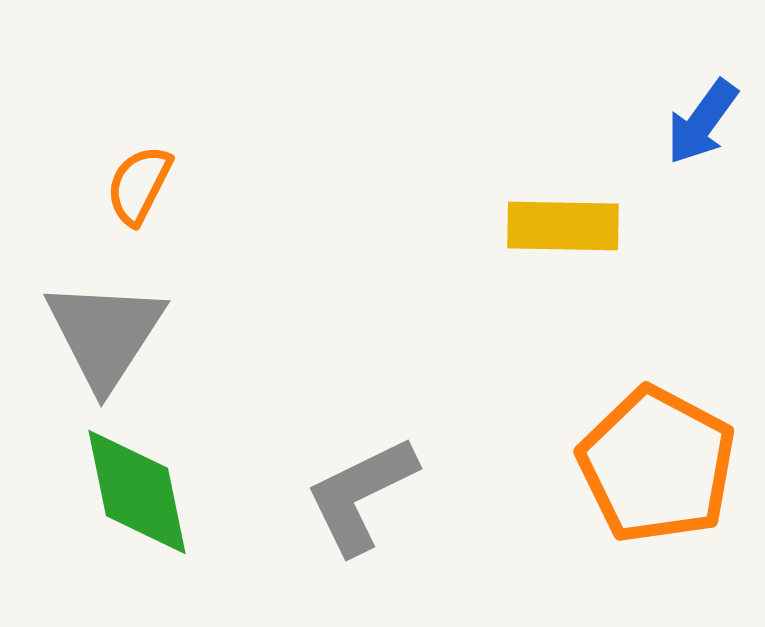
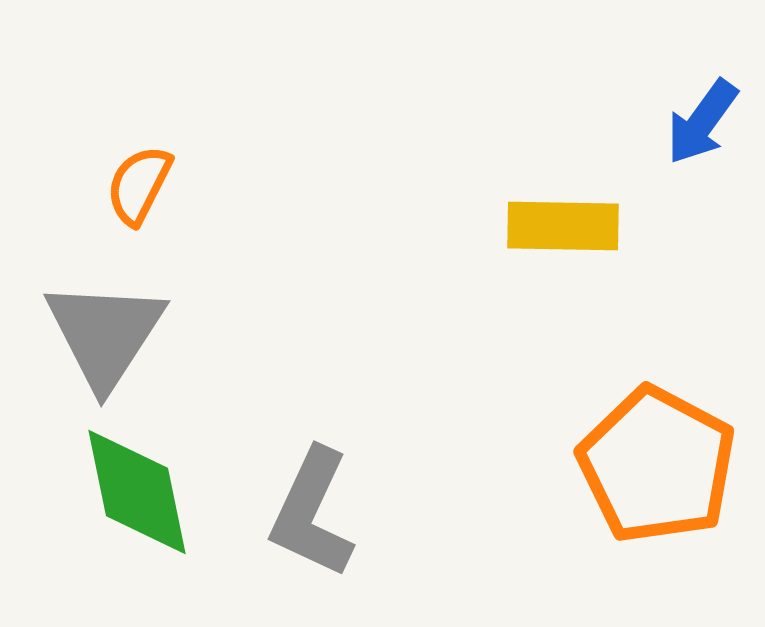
gray L-shape: moved 49 px left, 18 px down; rotated 39 degrees counterclockwise
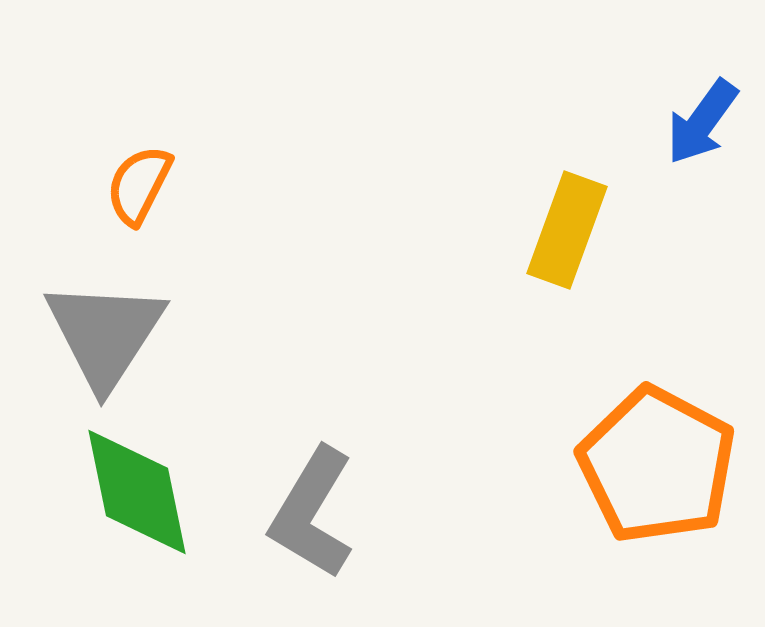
yellow rectangle: moved 4 px right, 4 px down; rotated 71 degrees counterclockwise
gray L-shape: rotated 6 degrees clockwise
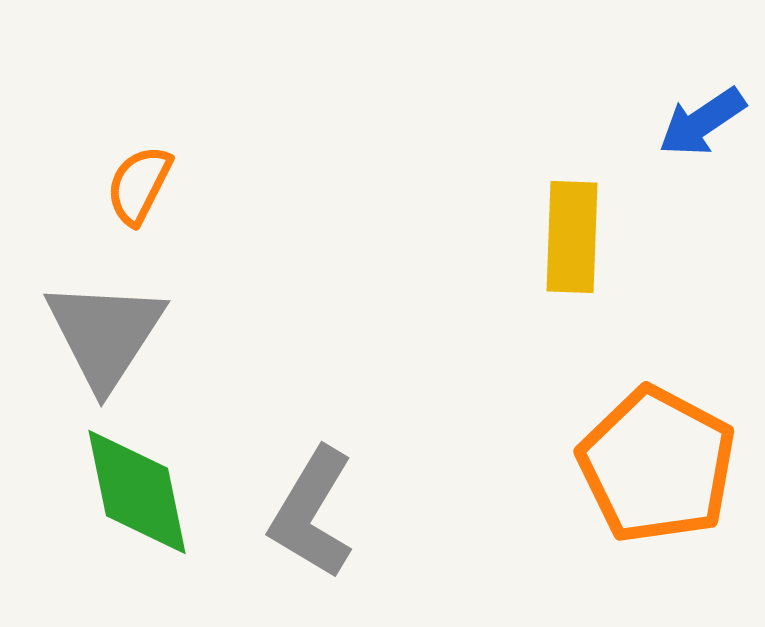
blue arrow: rotated 20 degrees clockwise
yellow rectangle: moved 5 px right, 7 px down; rotated 18 degrees counterclockwise
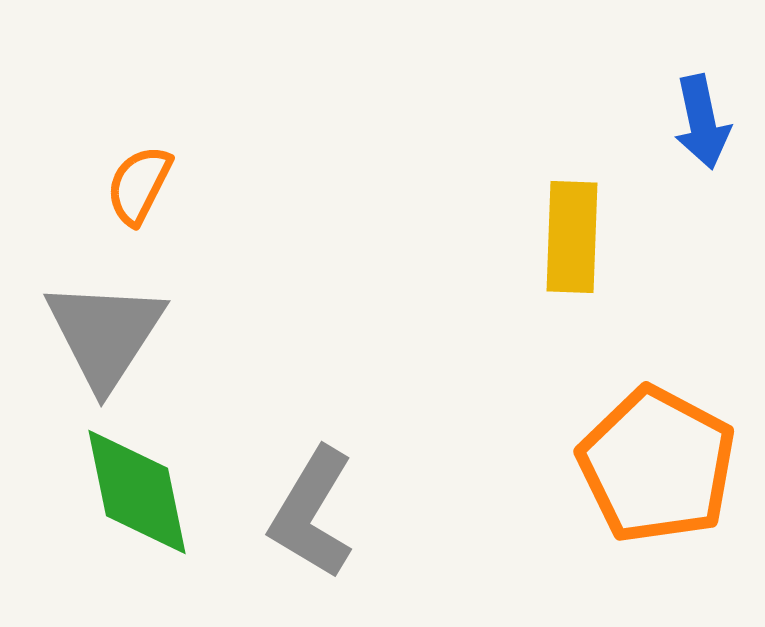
blue arrow: rotated 68 degrees counterclockwise
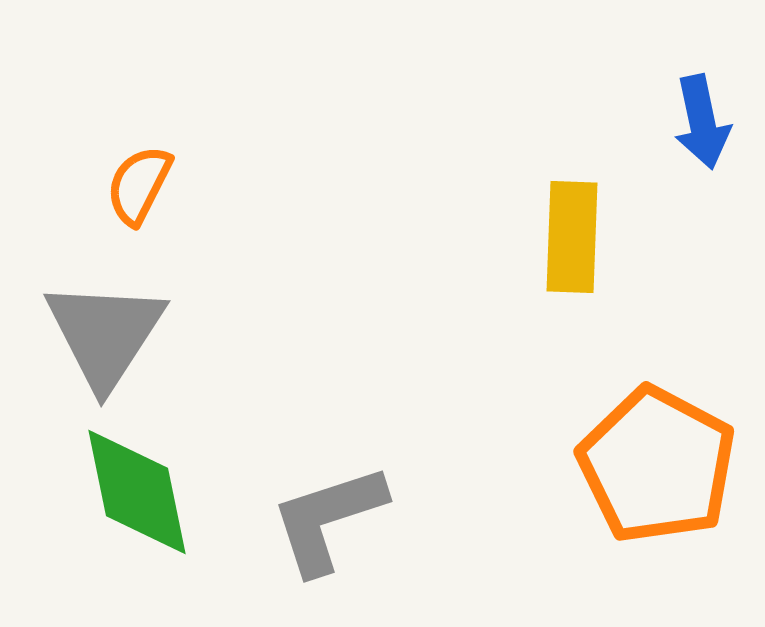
gray L-shape: moved 16 px right, 6 px down; rotated 41 degrees clockwise
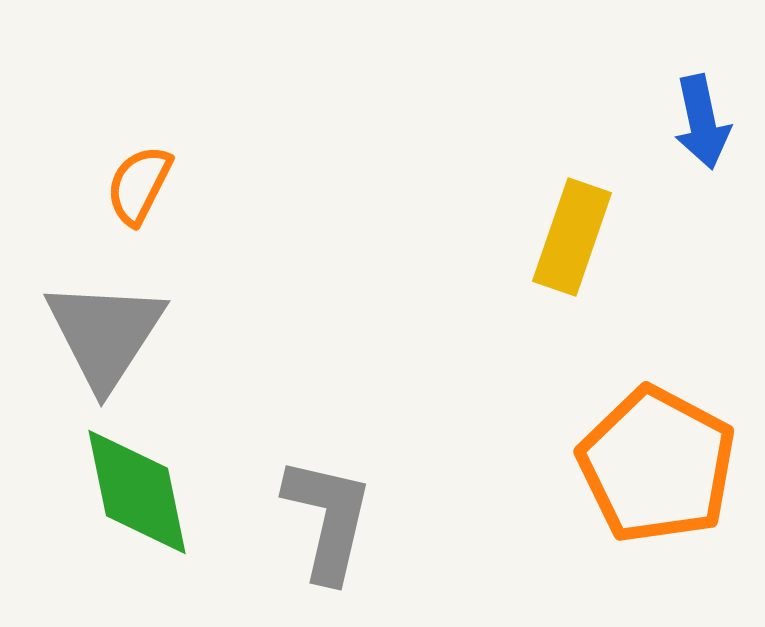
yellow rectangle: rotated 17 degrees clockwise
gray L-shape: rotated 121 degrees clockwise
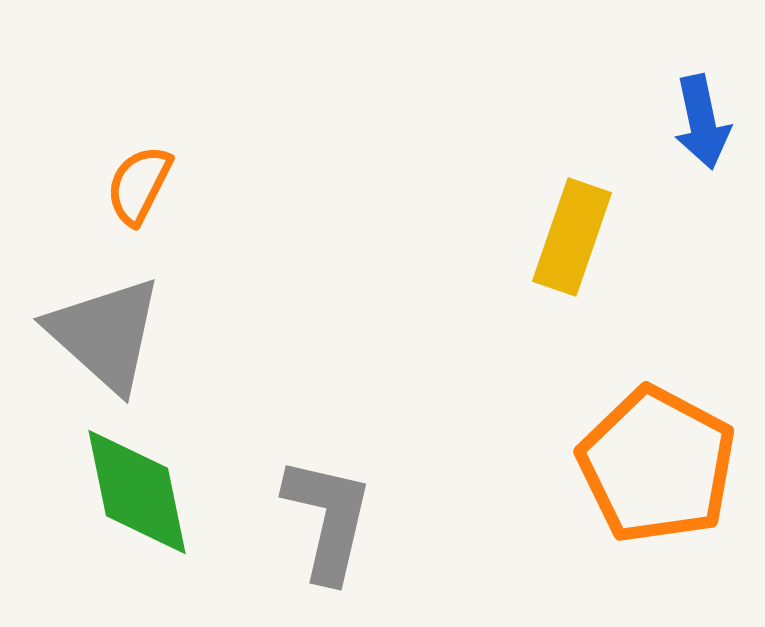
gray triangle: rotated 21 degrees counterclockwise
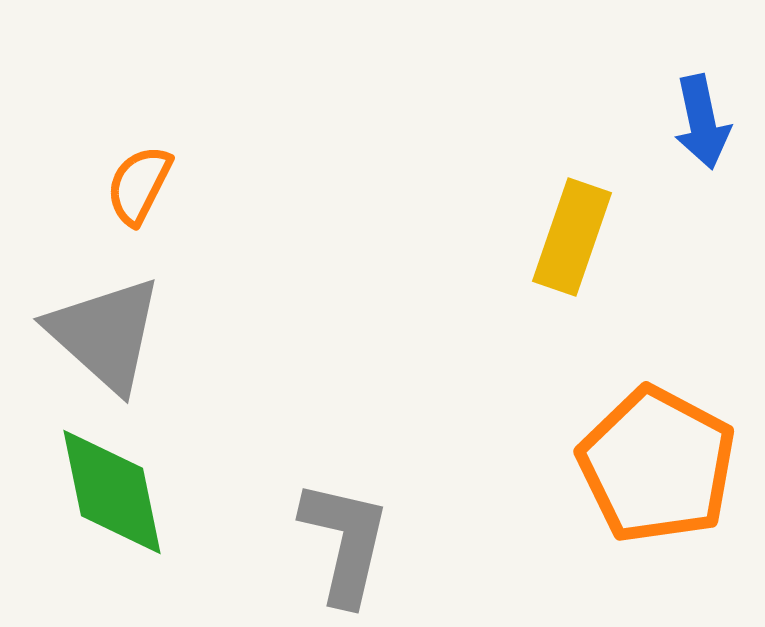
green diamond: moved 25 px left
gray L-shape: moved 17 px right, 23 px down
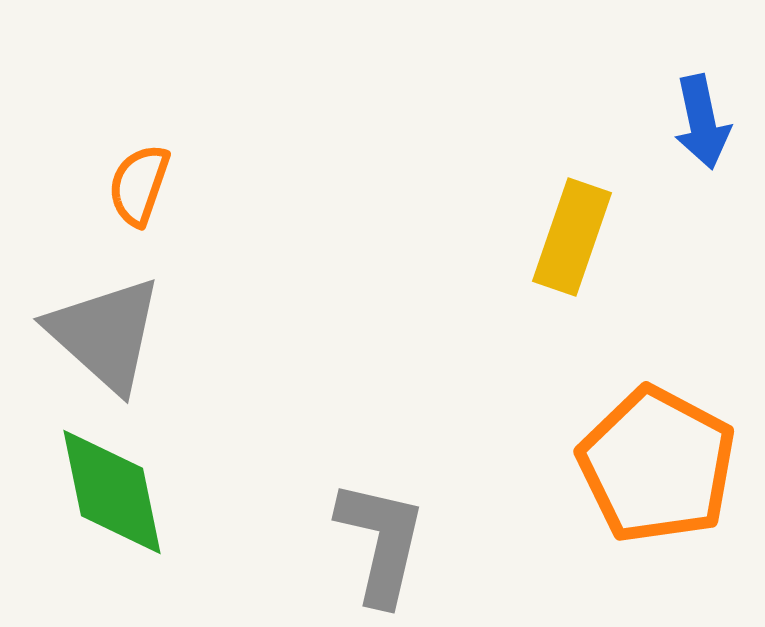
orange semicircle: rotated 8 degrees counterclockwise
gray L-shape: moved 36 px right
